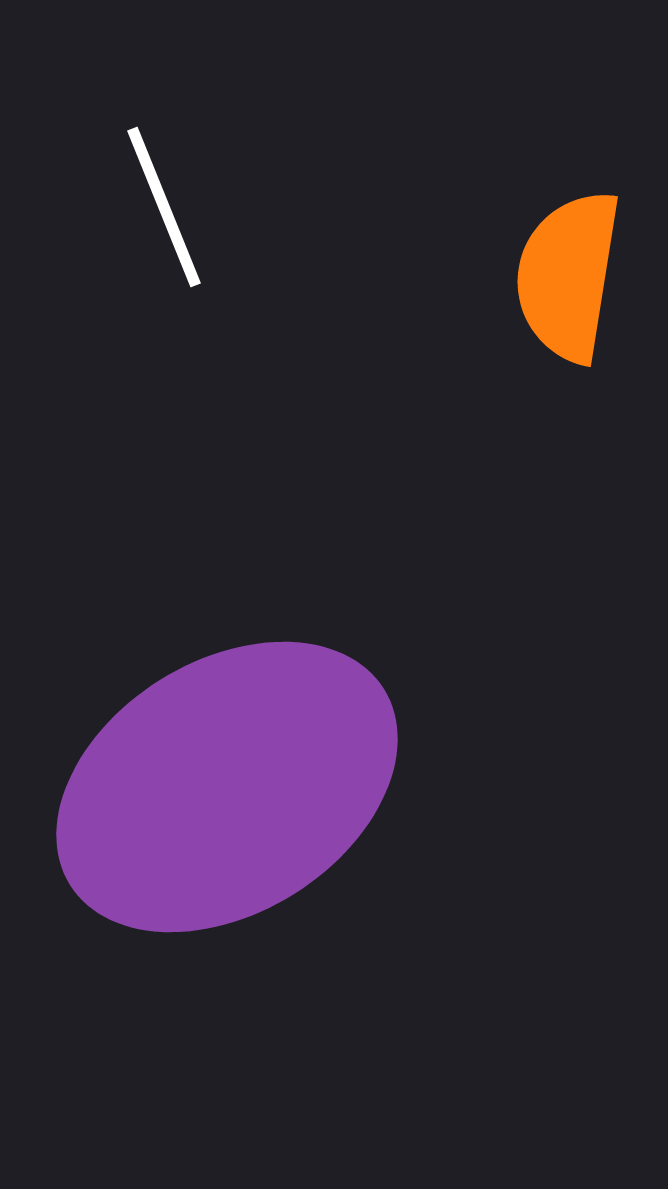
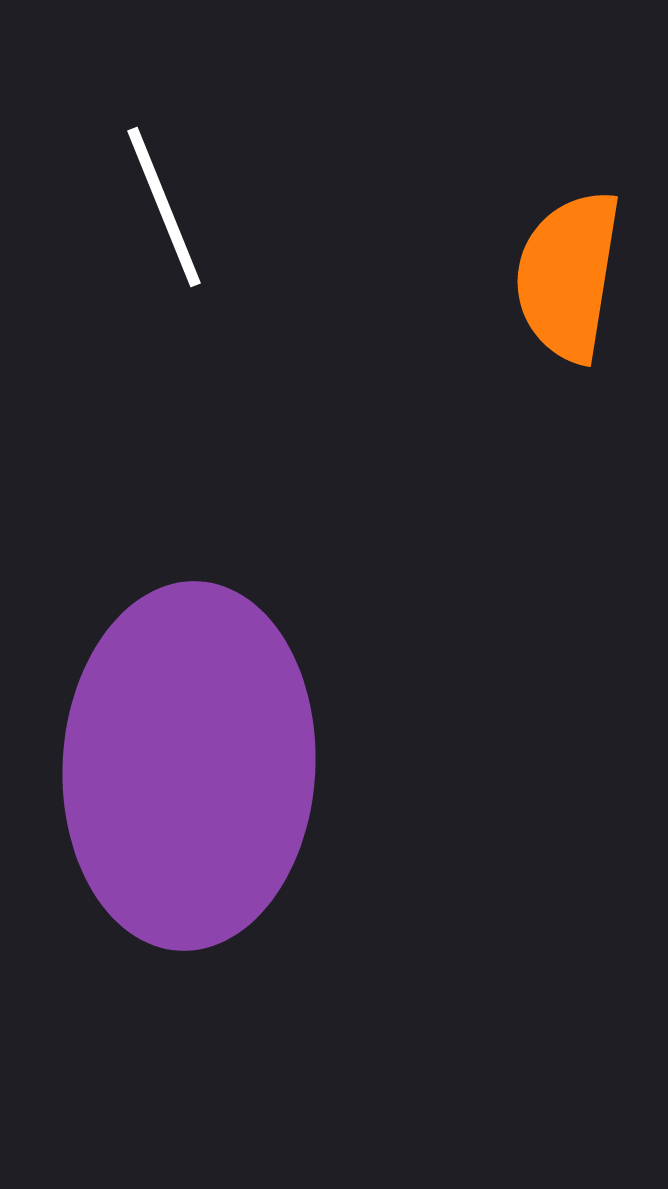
purple ellipse: moved 38 px left, 21 px up; rotated 55 degrees counterclockwise
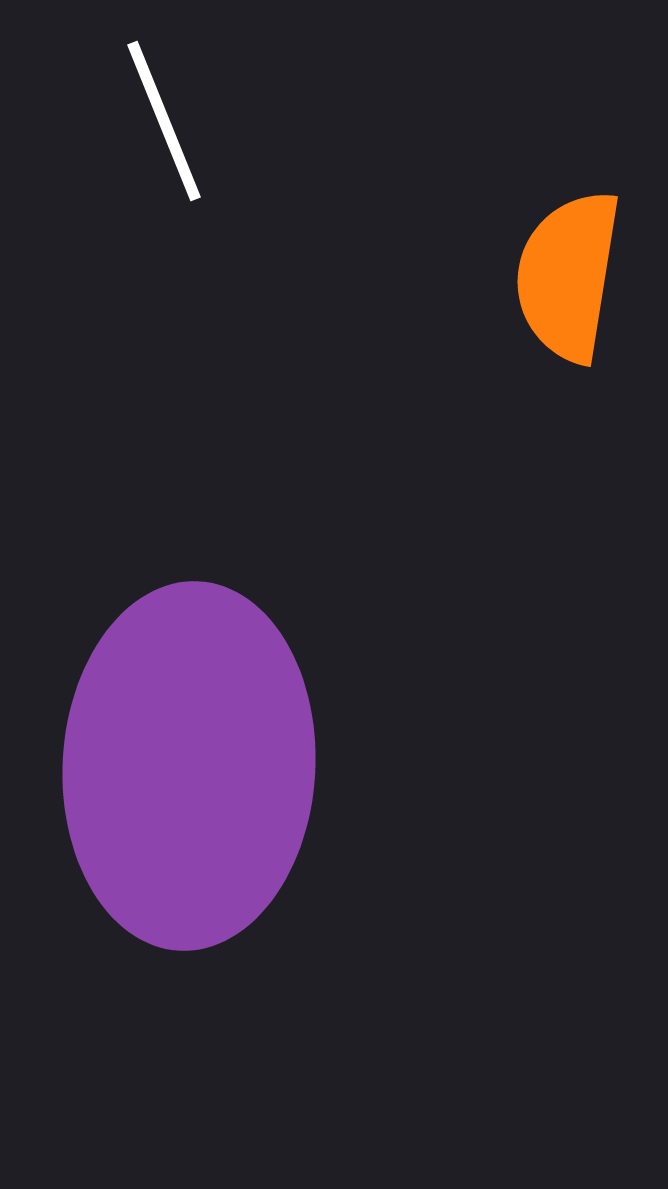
white line: moved 86 px up
